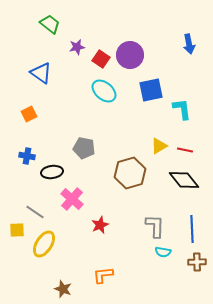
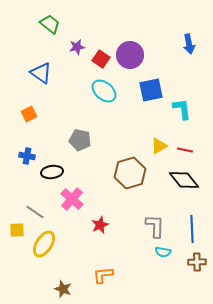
gray pentagon: moved 4 px left, 8 px up
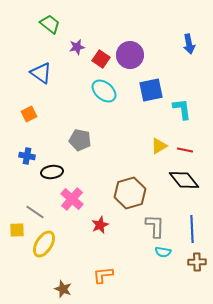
brown hexagon: moved 20 px down
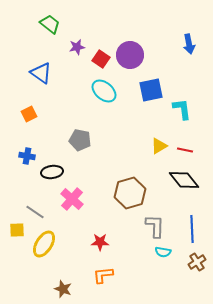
red star: moved 17 px down; rotated 24 degrees clockwise
brown cross: rotated 30 degrees counterclockwise
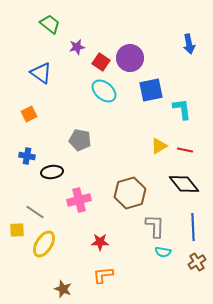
purple circle: moved 3 px down
red square: moved 3 px down
black diamond: moved 4 px down
pink cross: moved 7 px right, 1 px down; rotated 35 degrees clockwise
blue line: moved 1 px right, 2 px up
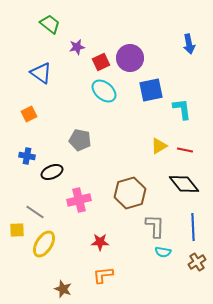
red square: rotated 30 degrees clockwise
black ellipse: rotated 15 degrees counterclockwise
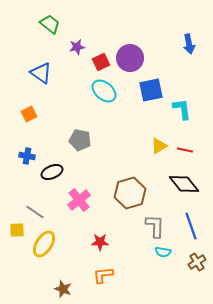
pink cross: rotated 25 degrees counterclockwise
blue line: moved 2 px left, 1 px up; rotated 16 degrees counterclockwise
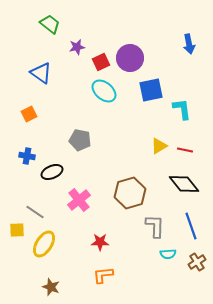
cyan semicircle: moved 5 px right, 2 px down; rotated 14 degrees counterclockwise
brown star: moved 12 px left, 2 px up
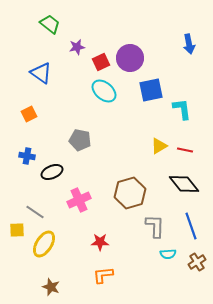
pink cross: rotated 15 degrees clockwise
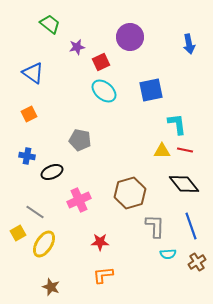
purple circle: moved 21 px up
blue triangle: moved 8 px left
cyan L-shape: moved 5 px left, 15 px down
yellow triangle: moved 3 px right, 5 px down; rotated 30 degrees clockwise
yellow square: moved 1 px right, 3 px down; rotated 28 degrees counterclockwise
